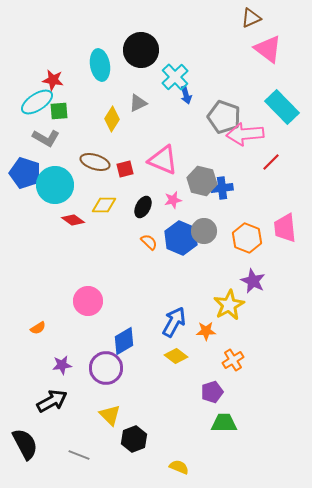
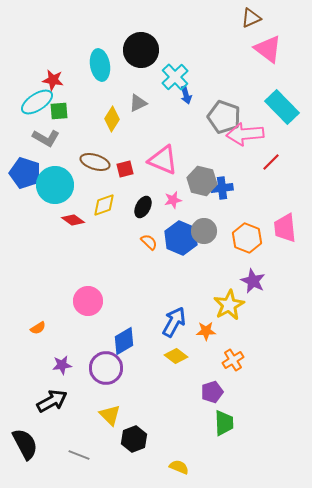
yellow diamond at (104, 205): rotated 20 degrees counterclockwise
green trapezoid at (224, 423): rotated 88 degrees clockwise
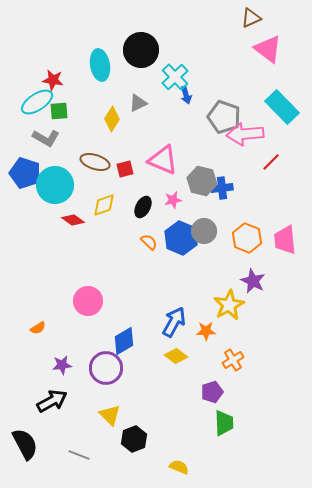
pink trapezoid at (285, 228): moved 12 px down
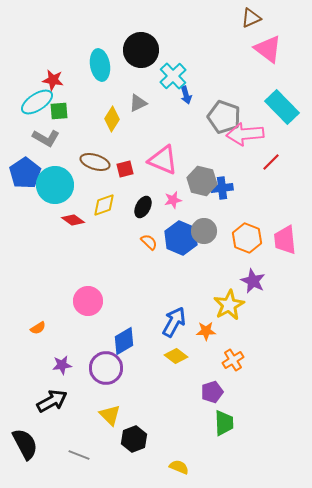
cyan cross at (175, 77): moved 2 px left, 1 px up
blue pentagon at (25, 173): rotated 20 degrees clockwise
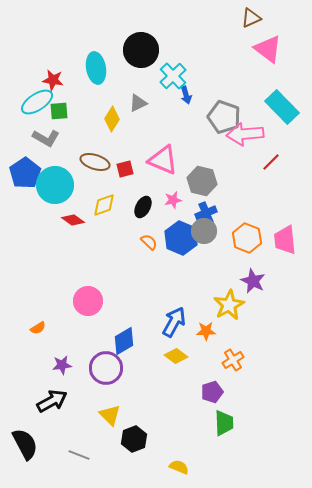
cyan ellipse at (100, 65): moved 4 px left, 3 px down
blue cross at (222, 188): moved 16 px left, 25 px down; rotated 15 degrees counterclockwise
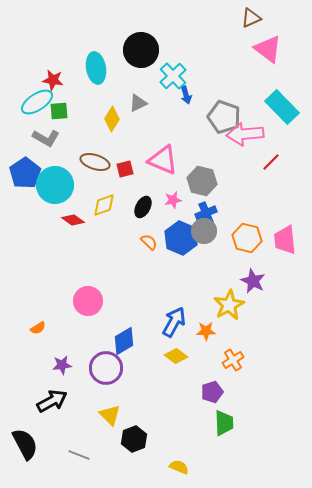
orange hexagon at (247, 238): rotated 8 degrees counterclockwise
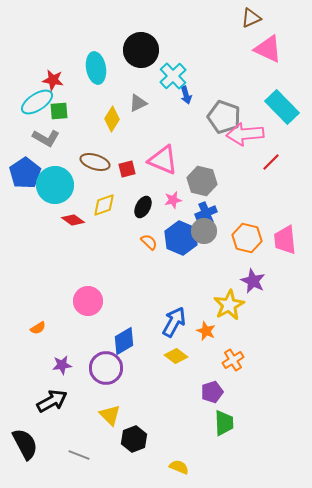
pink triangle at (268, 49): rotated 12 degrees counterclockwise
red square at (125, 169): moved 2 px right
orange star at (206, 331): rotated 24 degrees clockwise
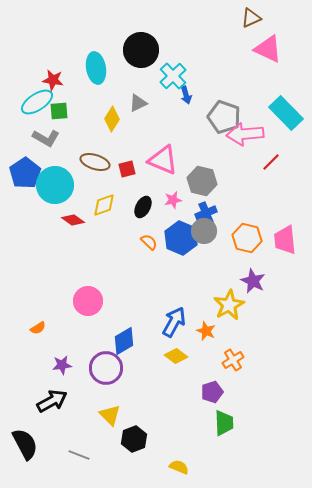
cyan rectangle at (282, 107): moved 4 px right, 6 px down
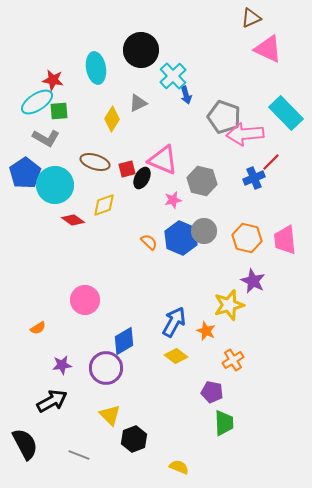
black ellipse at (143, 207): moved 1 px left, 29 px up
blue cross at (206, 213): moved 48 px right, 35 px up
pink circle at (88, 301): moved 3 px left, 1 px up
yellow star at (229, 305): rotated 12 degrees clockwise
purple pentagon at (212, 392): rotated 30 degrees clockwise
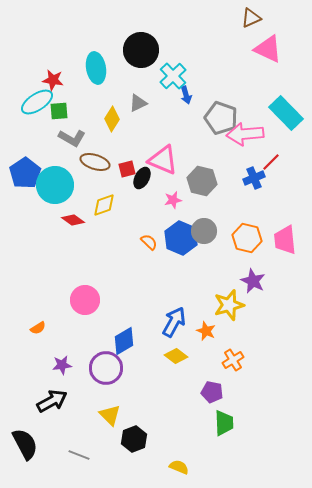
gray pentagon at (224, 117): moved 3 px left, 1 px down
gray L-shape at (46, 138): moved 26 px right
